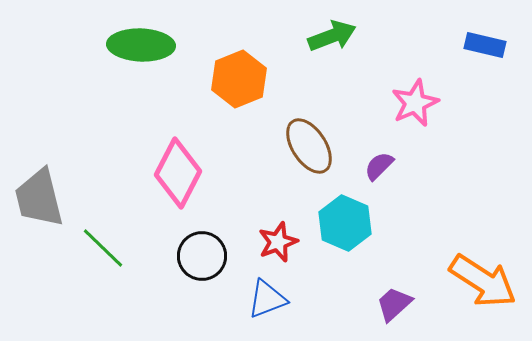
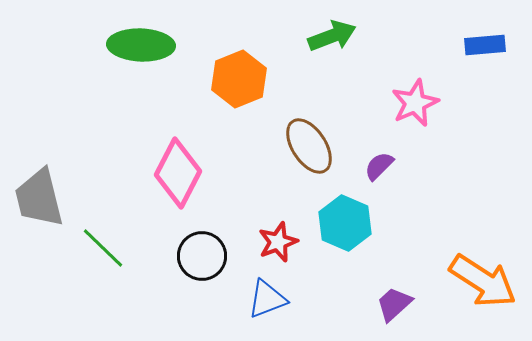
blue rectangle: rotated 18 degrees counterclockwise
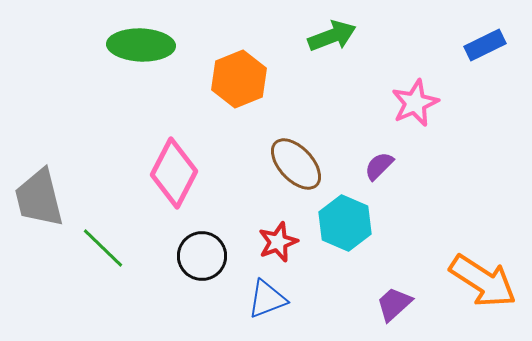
blue rectangle: rotated 21 degrees counterclockwise
brown ellipse: moved 13 px left, 18 px down; rotated 10 degrees counterclockwise
pink diamond: moved 4 px left
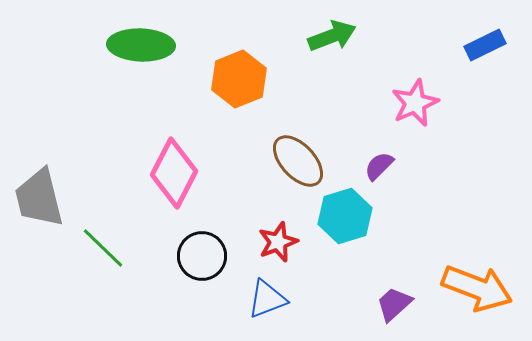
brown ellipse: moved 2 px right, 3 px up
cyan hexagon: moved 7 px up; rotated 20 degrees clockwise
orange arrow: moved 6 px left, 7 px down; rotated 12 degrees counterclockwise
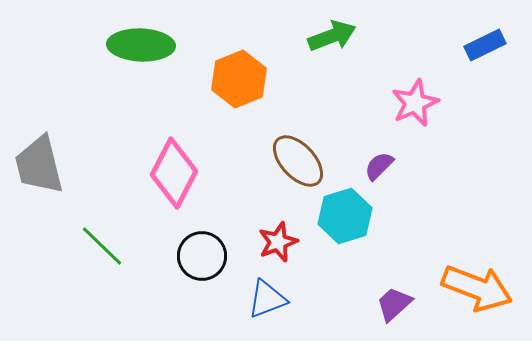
gray trapezoid: moved 33 px up
green line: moved 1 px left, 2 px up
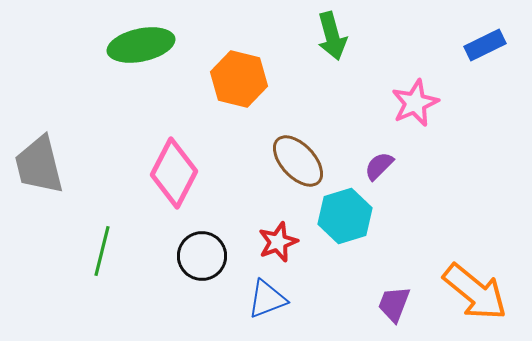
green arrow: rotated 96 degrees clockwise
green ellipse: rotated 14 degrees counterclockwise
orange hexagon: rotated 24 degrees counterclockwise
green line: moved 5 px down; rotated 60 degrees clockwise
orange arrow: moved 2 px left, 4 px down; rotated 18 degrees clockwise
purple trapezoid: rotated 27 degrees counterclockwise
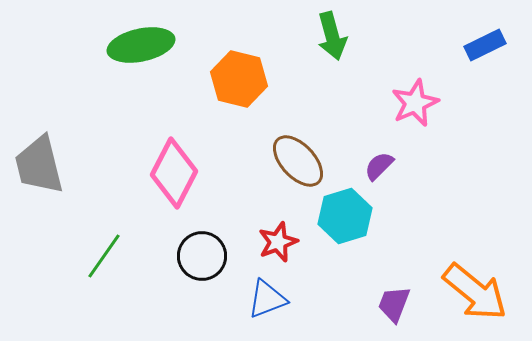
green line: moved 2 px right, 5 px down; rotated 21 degrees clockwise
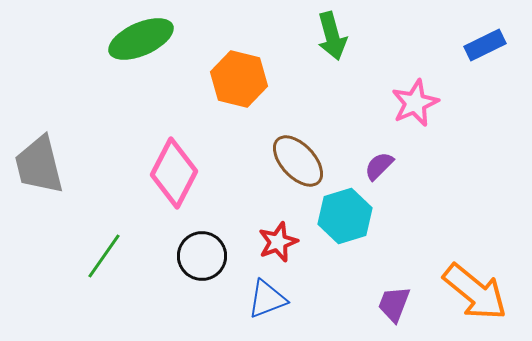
green ellipse: moved 6 px up; rotated 12 degrees counterclockwise
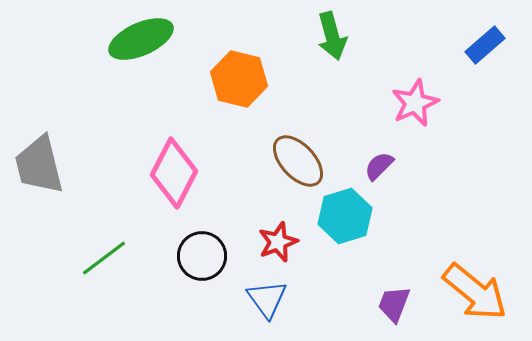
blue rectangle: rotated 15 degrees counterclockwise
green line: moved 2 px down; rotated 18 degrees clockwise
blue triangle: rotated 45 degrees counterclockwise
